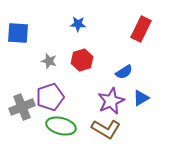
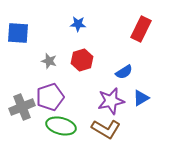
purple star: rotated 12 degrees clockwise
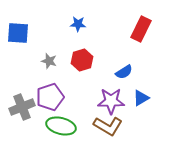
purple star: rotated 12 degrees clockwise
brown L-shape: moved 2 px right, 3 px up
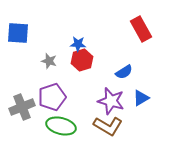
blue star: moved 20 px down
red rectangle: rotated 55 degrees counterclockwise
purple pentagon: moved 2 px right
purple star: rotated 16 degrees clockwise
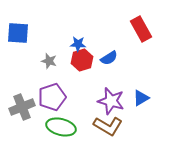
blue semicircle: moved 15 px left, 14 px up
green ellipse: moved 1 px down
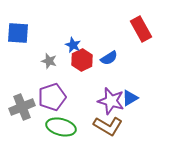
blue star: moved 5 px left, 1 px down; rotated 21 degrees clockwise
red hexagon: rotated 10 degrees counterclockwise
blue triangle: moved 11 px left
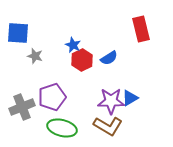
red rectangle: rotated 15 degrees clockwise
gray star: moved 14 px left, 5 px up
purple star: rotated 16 degrees counterclockwise
green ellipse: moved 1 px right, 1 px down
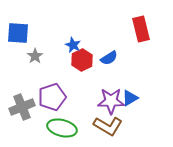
gray star: rotated 21 degrees clockwise
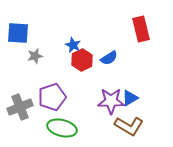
gray star: rotated 21 degrees clockwise
gray cross: moved 2 px left
brown L-shape: moved 21 px right
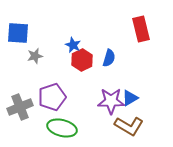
blue semicircle: rotated 42 degrees counterclockwise
